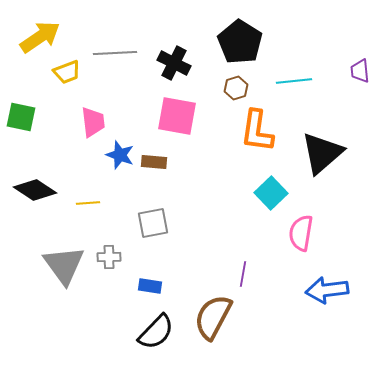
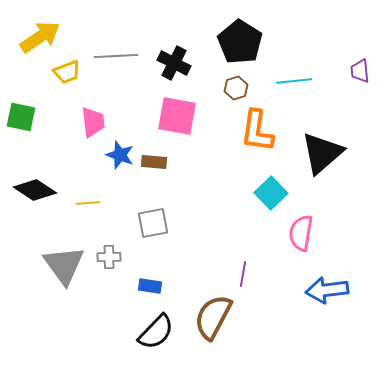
gray line: moved 1 px right, 3 px down
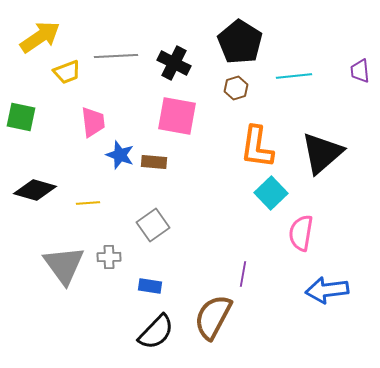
cyan line: moved 5 px up
orange L-shape: moved 16 px down
black diamond: rotated 18 degrees counterclockwise
gray square: moved 2 px down; rotated 24 degrees counterclockwise
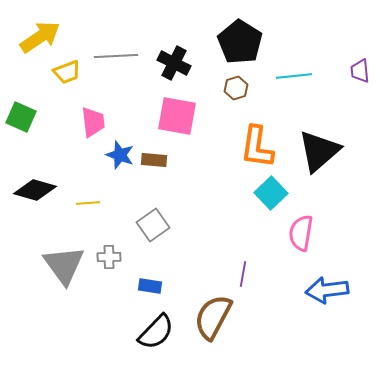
green square: rotated 12 degrees clockwise
black triangle: moved 3 px left, 2 px up
brown rectangle: moved 2 px up
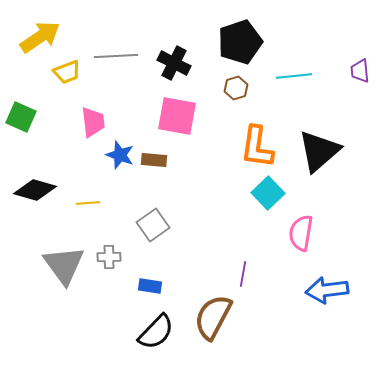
black pentagon: rotated 21 degrees clockwise
cyan square: moved 3 px left
